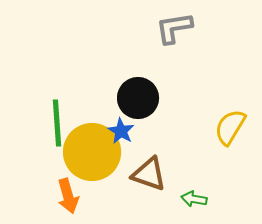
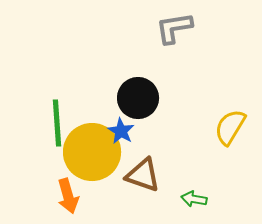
brown triangle: moved 6 px left, 1 px down
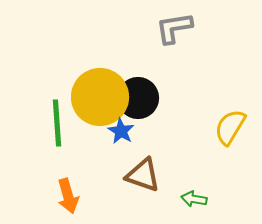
yellow circle: moved 8 px right, 55 px up
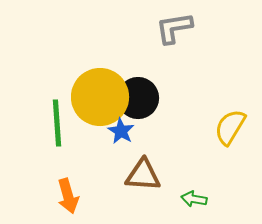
brown triangle: rotated 15 degrees counterclockwise
